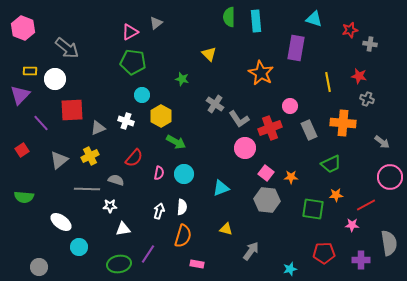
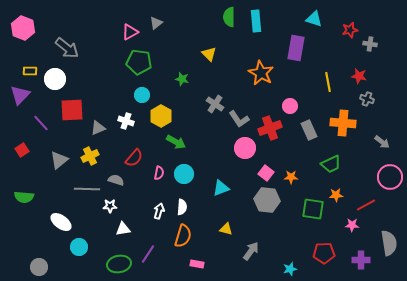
green pentagon at (133, 62): moved 6 px right
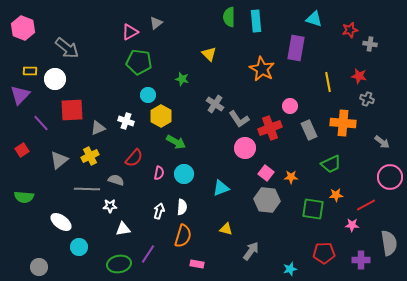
orange star at (261, 73): moved 1 px right, 4 px up
cyan circle at (142, 95): moved 6 px right
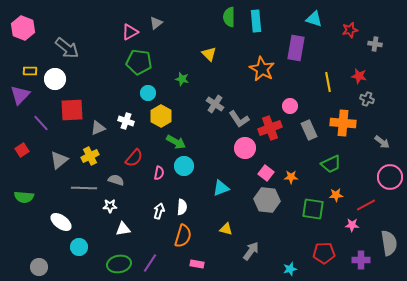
gray cross at (370, 44): moved 5 px right
cyan circle at (148, 95): moved 2 px up
cyan circle at (184, 174): moved 8 px up
gray line at (87, 189): moved 3 px left, 1 px up
purple line at (148, 254): moved 2 px right, 9 px down
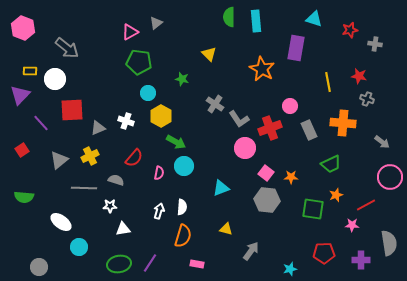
orange star at (336, 195): rotated 16 degrees counterclockwise
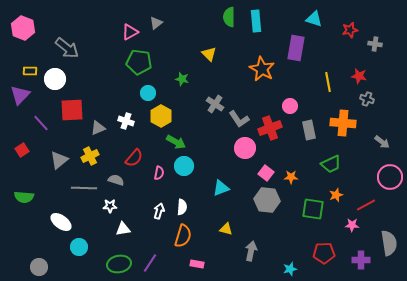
gray rectangle at (309, 130): rotated 12 degrees clockwise
gray arrow at (251, 251): rotated 24 degrees counterclockwise
